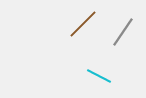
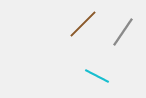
cyan line: moved 2 px left
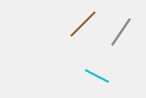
gray line: moved 2 px left
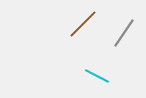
gray line: moved 3 px right, 1 px down
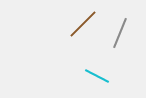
gray line: moved 4 px left; rotated 12 degrees counterclockwise
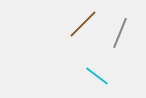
cyan line: rotated 10 degrees clockwise
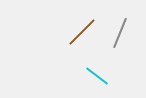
brown line: moved 1 px left, 8 px down
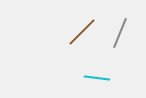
cyan line: moved 2 px down; rotated 30 degrees counterclockwise
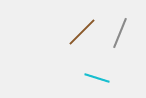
cyan line: rotated 10 degrees clockwise
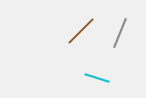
brown line: moved 1 px left, 1 px up
